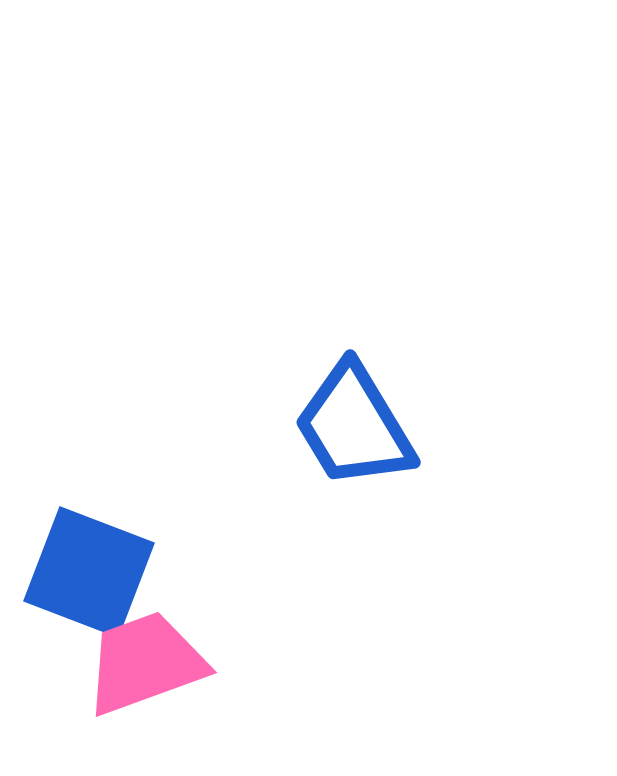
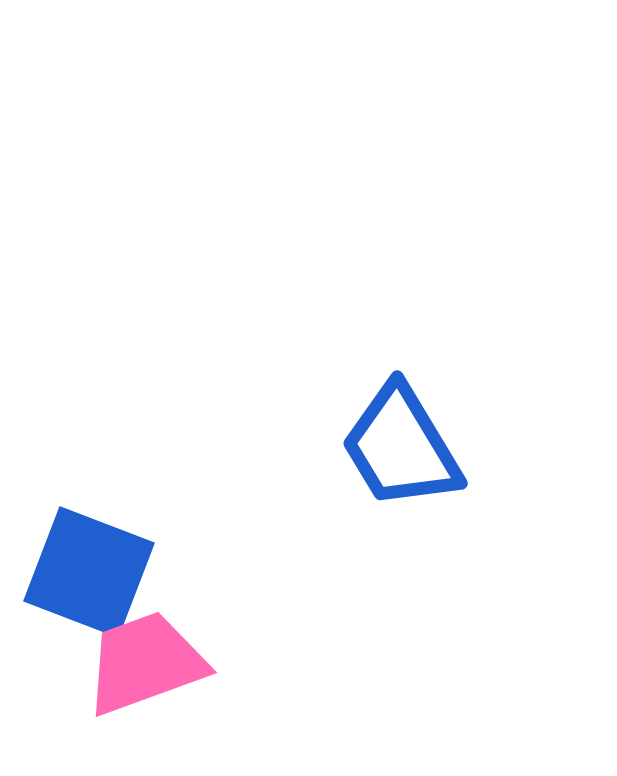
blue trapezoid: moved 47 px right, 21 px down
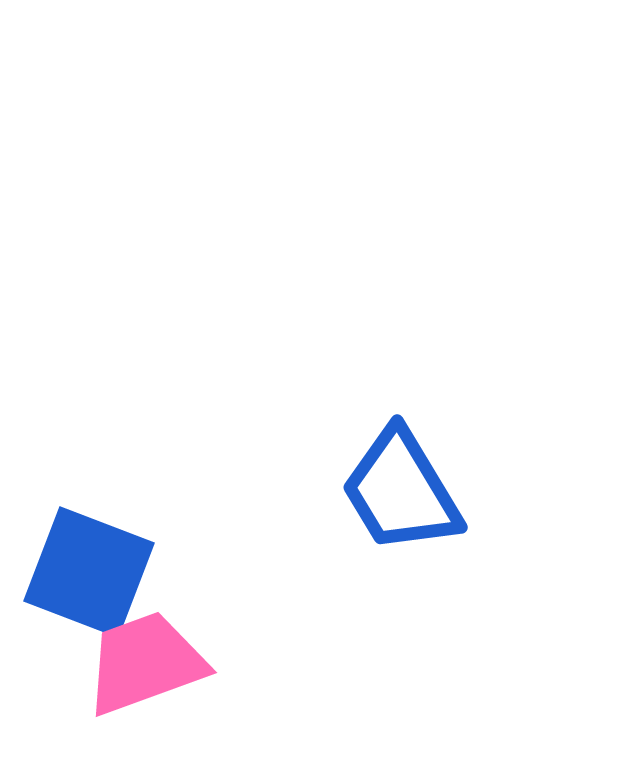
blue trapezoid: moved 44 px down
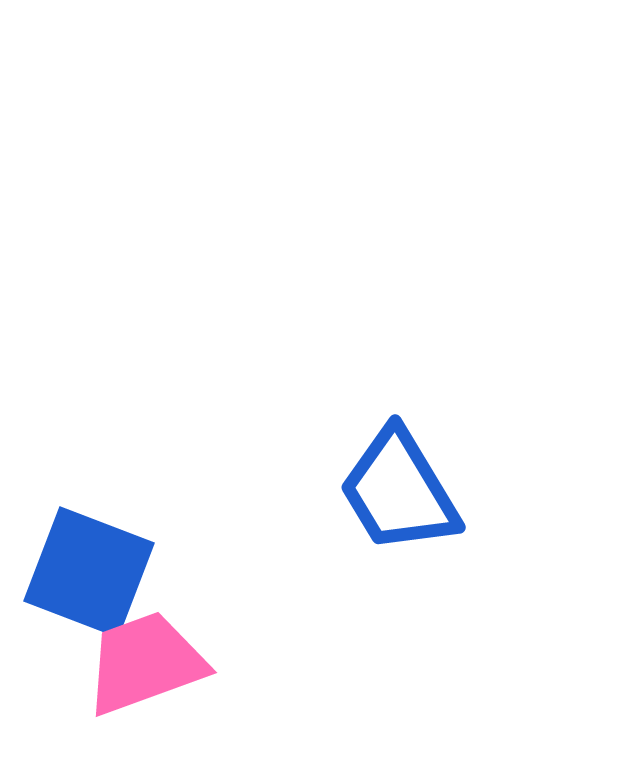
blue trapezoid: moved 2 px left
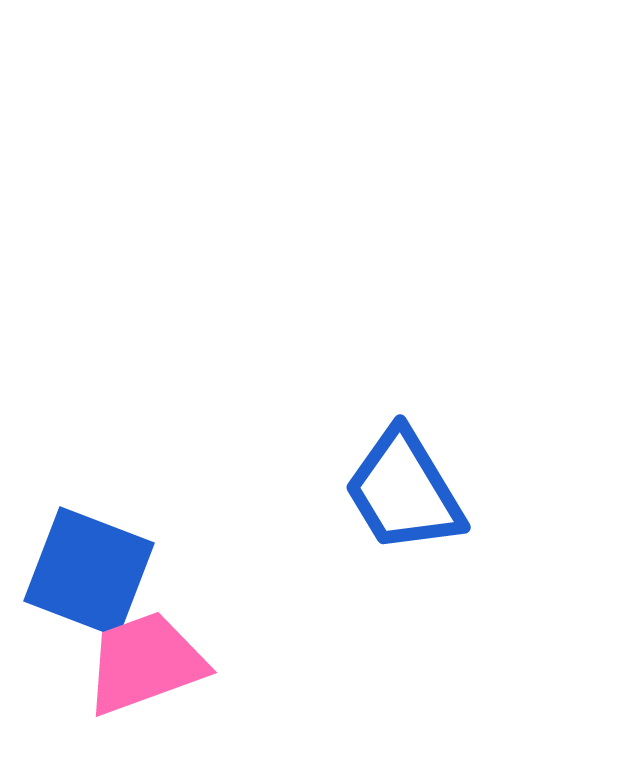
blue trapezoid: moved 5 px right
